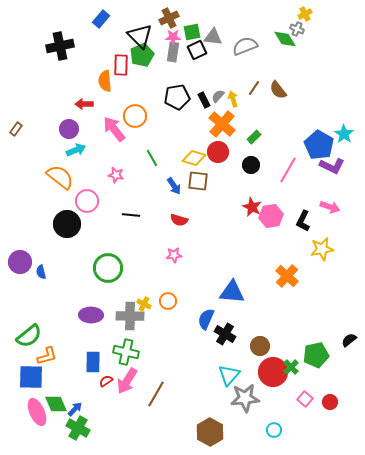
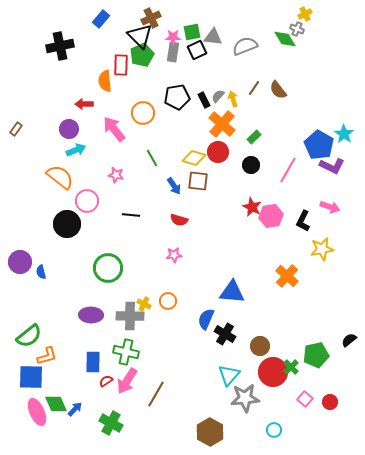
brown cross at (169, 18): moved 18 px left
orange circle at (135, 116): moved 8 px right, 3 px up
green cross at (78, 428): moved 33 px right, 5 px up
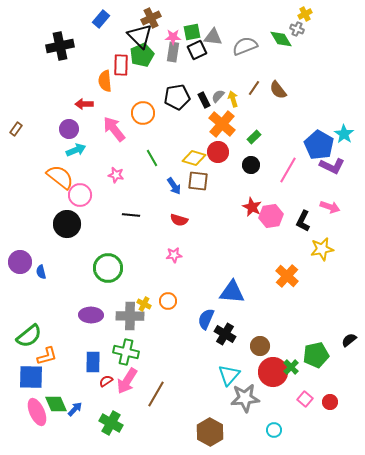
green diamond at (285, 39): moved 4 px left
pink circle at (87, 201): moved 7 px left, 6 px up
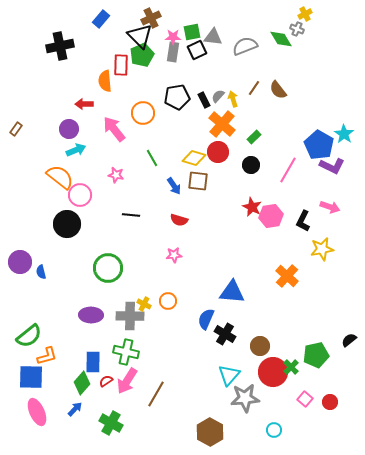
green diamond at (56, 404): moved 26 px right, 21 px up; rotated 65 degrees clockwise
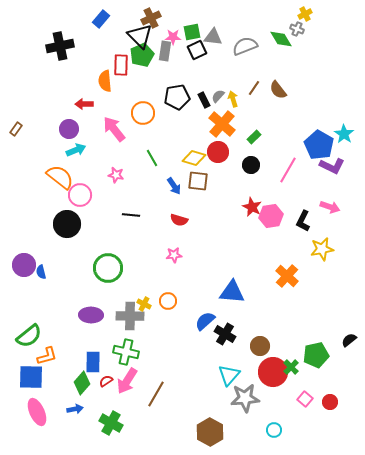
gray rectangle at (173, 52): moved 8 px left, 1 px up
purple circle at (20, 262): moved 4 px right, 3 px down
blue semicircle at (206, 319): moved 1 px left, 2 px down; rotated 25 degrees clockwise
blue arrow at (75, 409): rotated 35 degrees clockwise
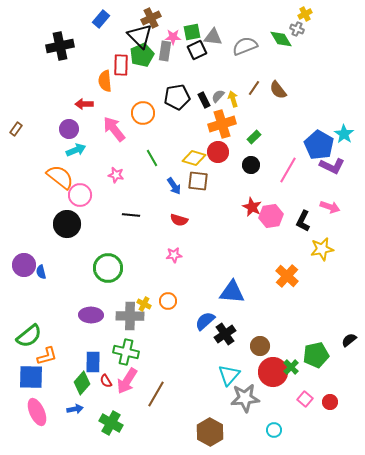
orange cross at (222, 124): rotated 32 degrees clockwise
black cross at (225, 334): rotated 25 degrees clockwise
red semicircle at (106, 381): rotated 88 degrees counterclockwise
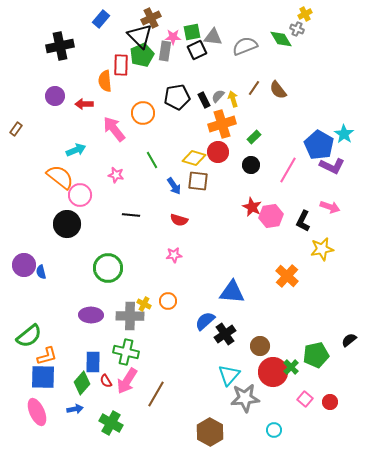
purple circle at (69, 129): moved 14 px left, 33 px up
green line at (152, 158): moved 2 px down
blue square at (31, 377): moved 12 px right
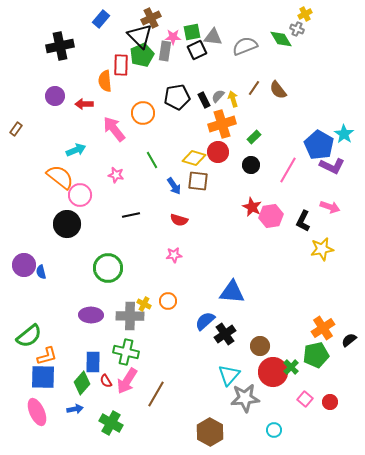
black line at (131, 215): rotated 18 degrees counterclockwise
orange cross at (287, 276): moved 36 px right, 52 px down; rotated 15 degrees clockwise
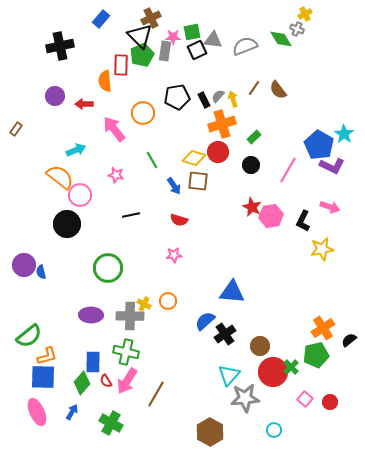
gray triangle at (213, 37): moved 3 px down
blue arrow at (75, 409): moved 3 px left, 3 px down; rotated 49 degrees counterclockwise
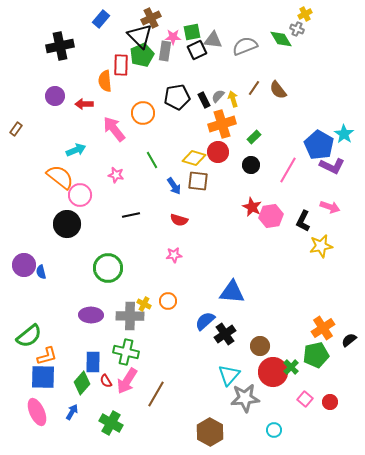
yellow star at (322, 249): moved 1 px left, 3 px up
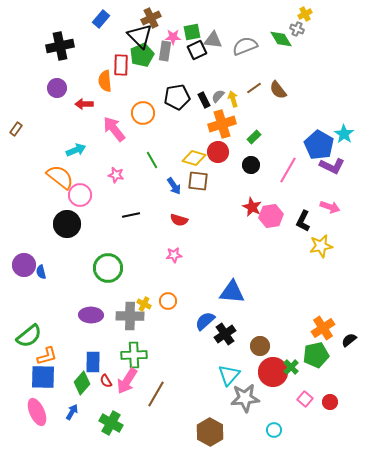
brown line at (254, 88): rotated 21 degrees clockwise
purple circle at (55, 96): moved 2 px right, 8 px up
green cross at (126, 352): moved 8 px right, 3 px down; rotated 15 degrees counterclockwise
